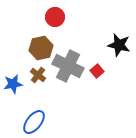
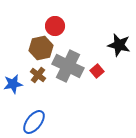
red circle: moved 9 px down
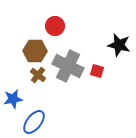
brown hexagon: moved 6 px left, 3 px down; rotated 15 degrees clockwise
red square: rotated 32 degrees counterclockwise
blue star: moved 15 px down
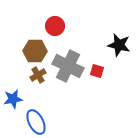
brown cross: rotated 21 degrees clockwise
blue ellipse: moved 2 px right; rotated 65 degrees counterclockwise
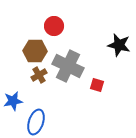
red circle: moved 1 px left
red square: moved 14 px down
brown cross: moved 1 px right
blue star: moved 2 px down
blue ellipse: rotated 45 degrees clockwise
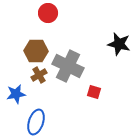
red circle: moved 6 px left, 13 px up
black star: moved 1 px up
brown hexagon: moved 1 px right
red square: moved 3 px left, 7 px down
blue star: moved 3 px right, 7 px up
